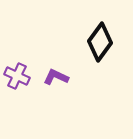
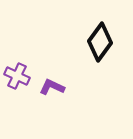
purple L-shape: moved 4 px left, 10 px down
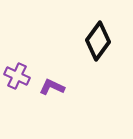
black diamond: moved 2 px left, 1 px up
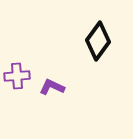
purple cross: rotated 30 degrees counterclockwise
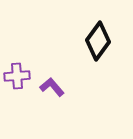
purple L-shape: rotated 25 degrees clockwise
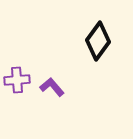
purple cross: moved 4 px down
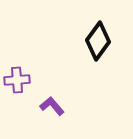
purple L-shape: moved 19 px down
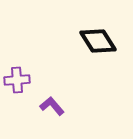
black diamond: rotated 69 degrees counterclockwise
